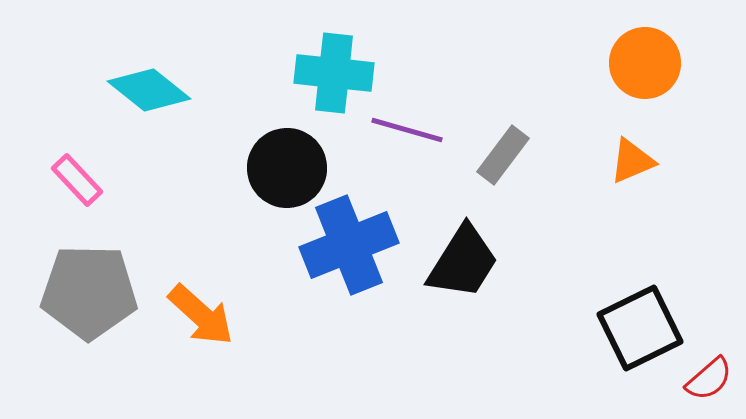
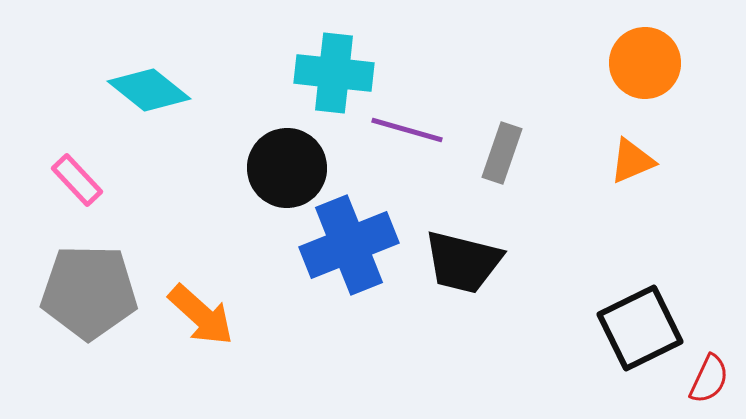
gray rectangle: moved 1 px left, 2 px up; rotated 18 degrees counterclockwise
black trapezoid: rotated 72 degrees clockwise
red semicircle: rotated 24 degrees counterclockwise
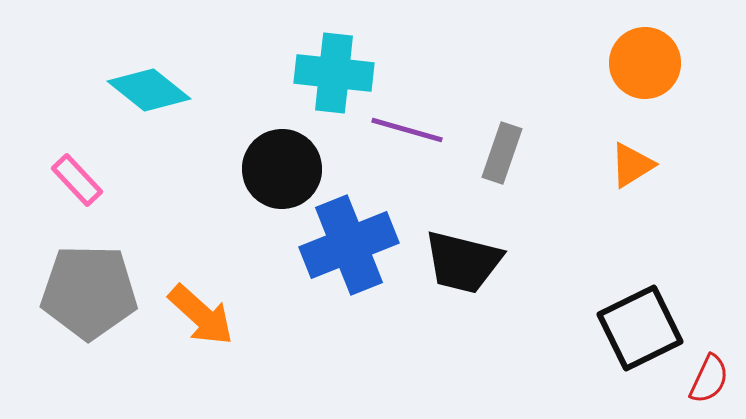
orange triangle: moved 4 px down; rotated 9 degrees counterclockwise
black circle: moved 5 px left, 1 px down
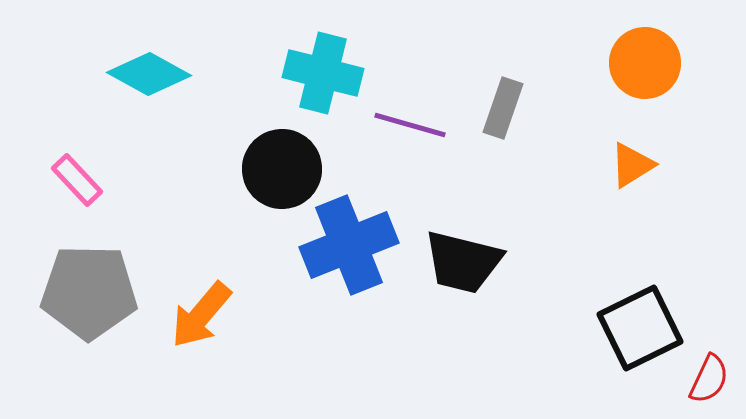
cyan cross: moved 11 px left; rotated 8 degrees clockwise
cyan diamond: moved 16 px up; rotated 10 degrees counterclockwise
purple line: moved 3 px right, 5 px up
gray rectangle: moved 1 px right, 45 px up
orange arrow: rotated 88 degrees clockwise
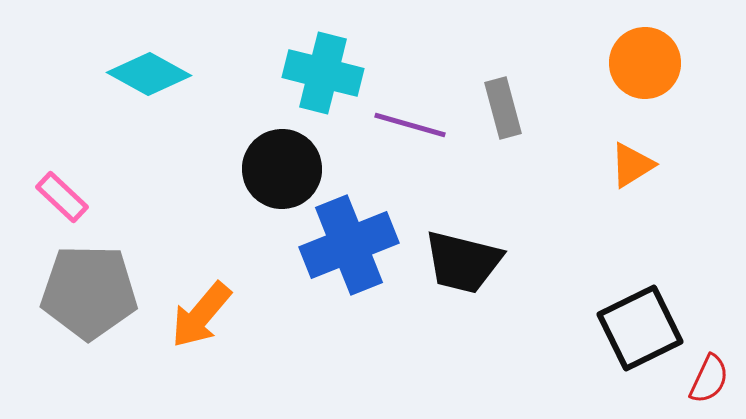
gray rectangle: rotated 34 degrees counterclockwise
pink rectangle: moved 15 px left, 17 px down; rotated 4 degrees counterclockwise
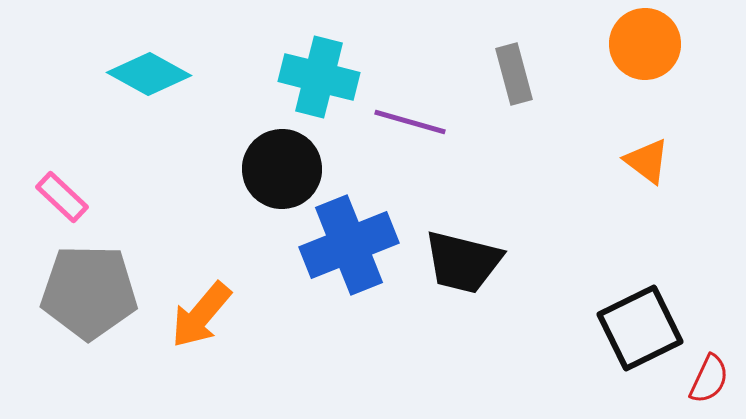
orange circle: moved 19 px up
cyan cross: moved 4 px left, 4 px down
gray rectangle: moved 11 px right, 34 px up
purple line: moved 3 px up
orange triangle: moved 15 px right, 4 px up; rotated 51 degrees counterclockwise
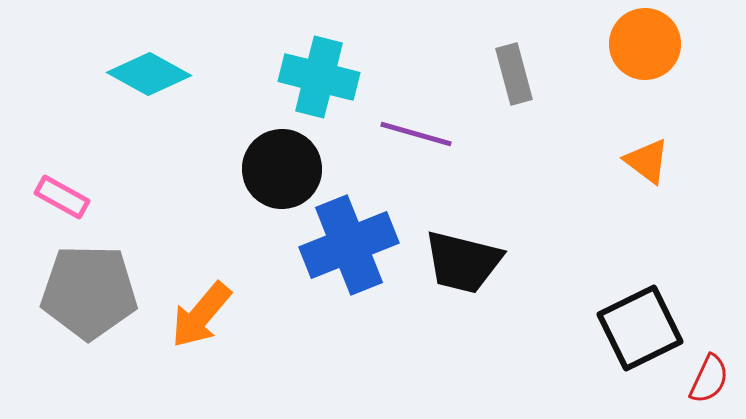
purple line: moved 6 px right, 12 px down
pink rectangle: rotated 14 degrees counterclockwise
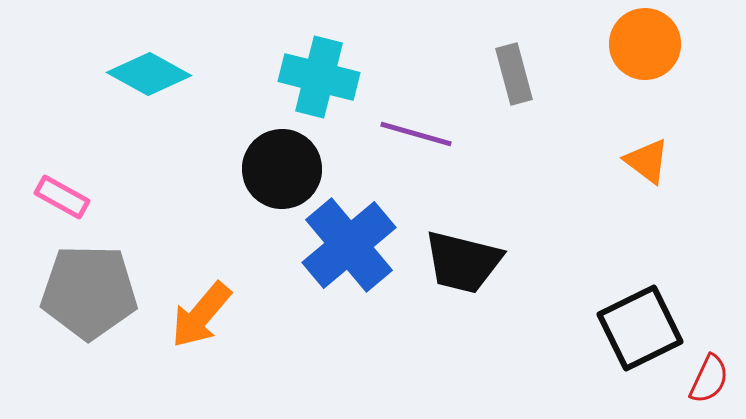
blue cross: rotated 18 degrees counterclockwise
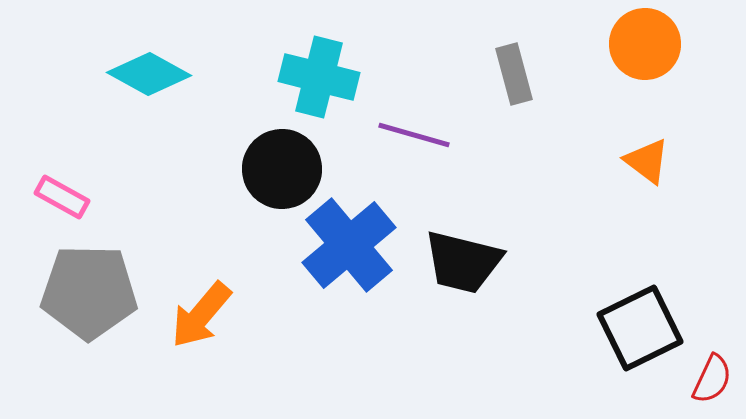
purple line: moved 2 px left, 1 px down
red semicircle: moved 3 px right
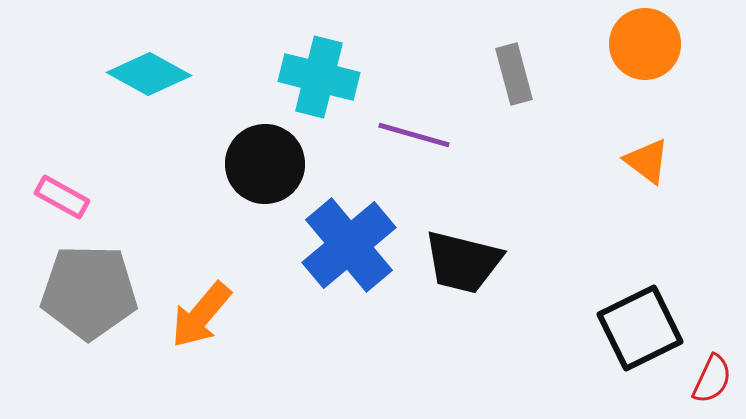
black circle: moved 17 px left, 5 px up
